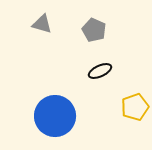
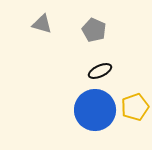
blue circle: moved 40 px right, 6 px up
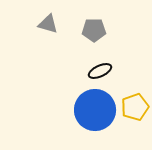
gray triangle: moved 6 px right
gray pentagon: rotated 25 degrees counterclockwise
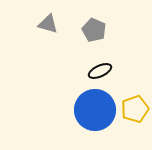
gray pentagon: rotated 25 degrees clockwise
yellow pentagon: moved 2 px down
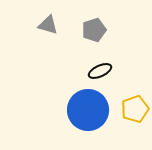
gray triangle: moved 1 px down
gray pentagon: rotated 30 degrees clockwise
blue circle: moved 7 px left
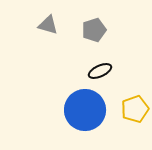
blue circle: moved 3 px left
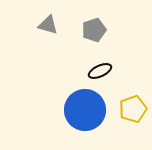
yellow pentagon: moved 2 px left
